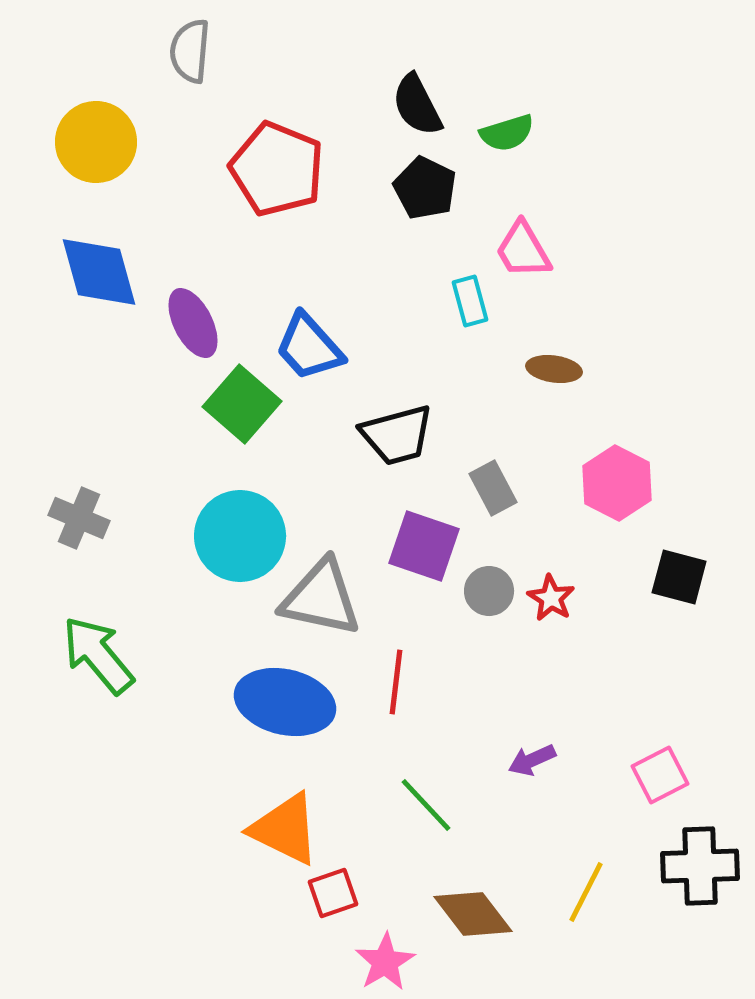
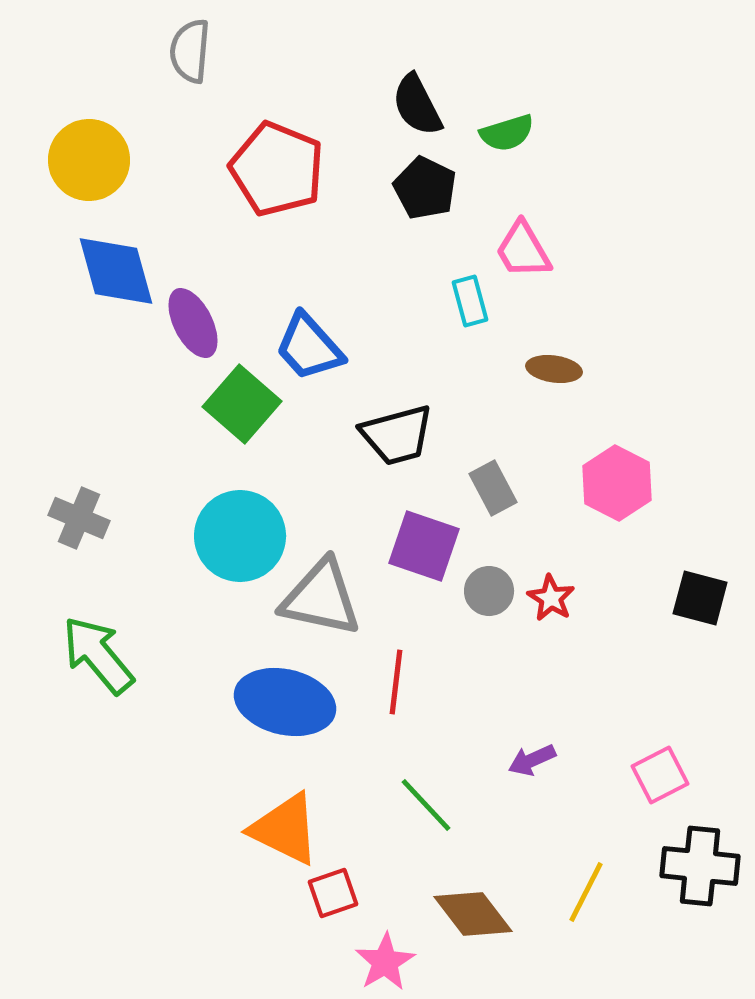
yellow circle: moved 7 px left, 18 px down
blue diamond: moved 17 px right, 1 px up
black square: moved 21 px right, 21 px down
black cross: rotated 8 degrees clockwise
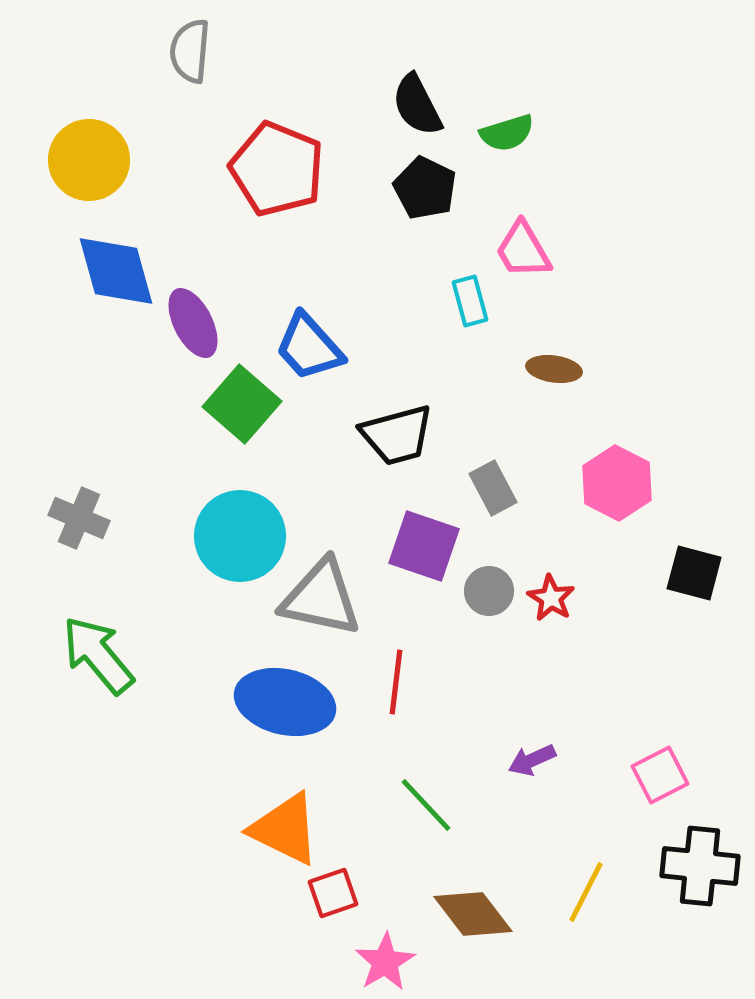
black square: moved 6 px left, 25 px up
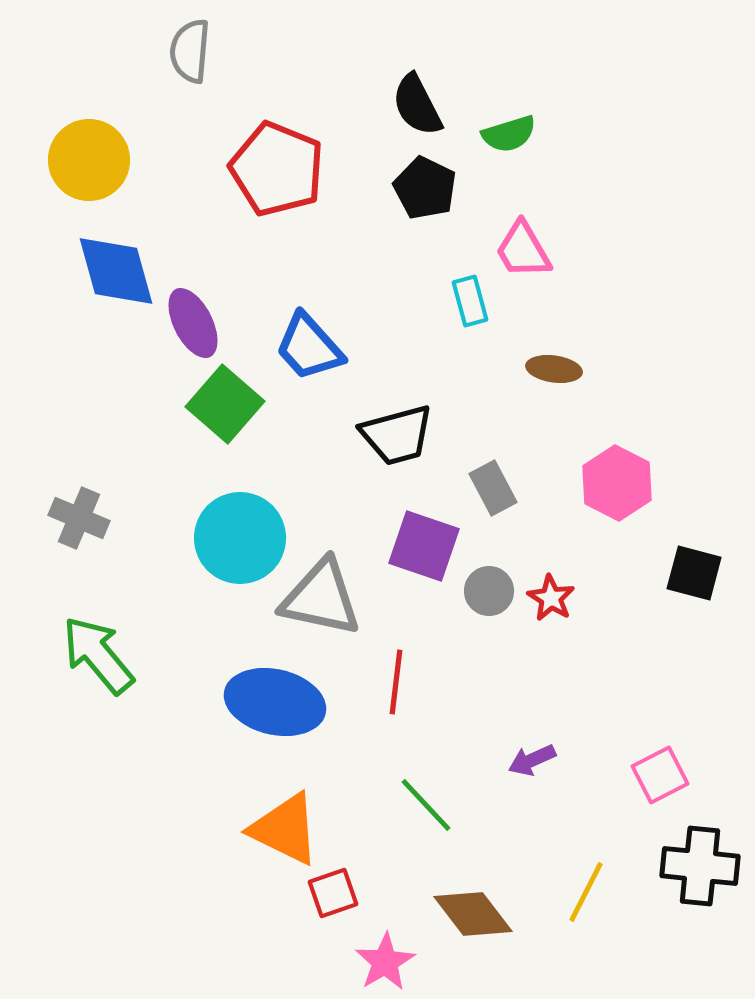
green semicircle: moved 2 px right, 1 px down
green square: moved 17 px left
cyan circle: moved 2 px down
blue ellipse: moved 10 px left
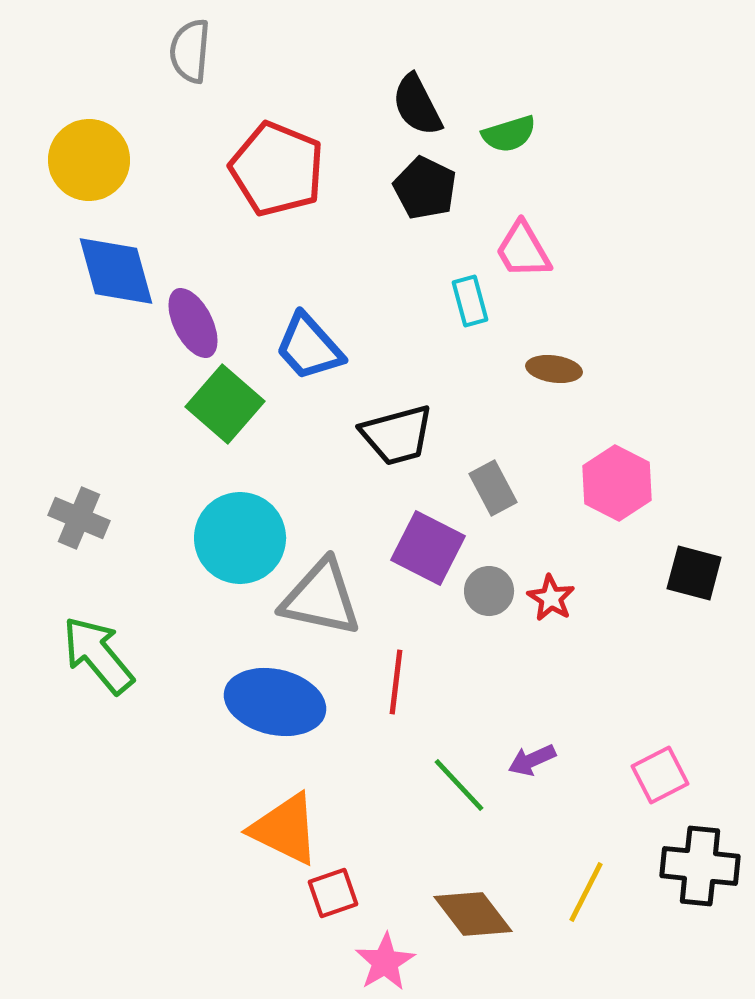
purple square: moved 4 px right, 2 px down; rotated 8 degrees clockwise
green line: moved 33 px right, 20 px up
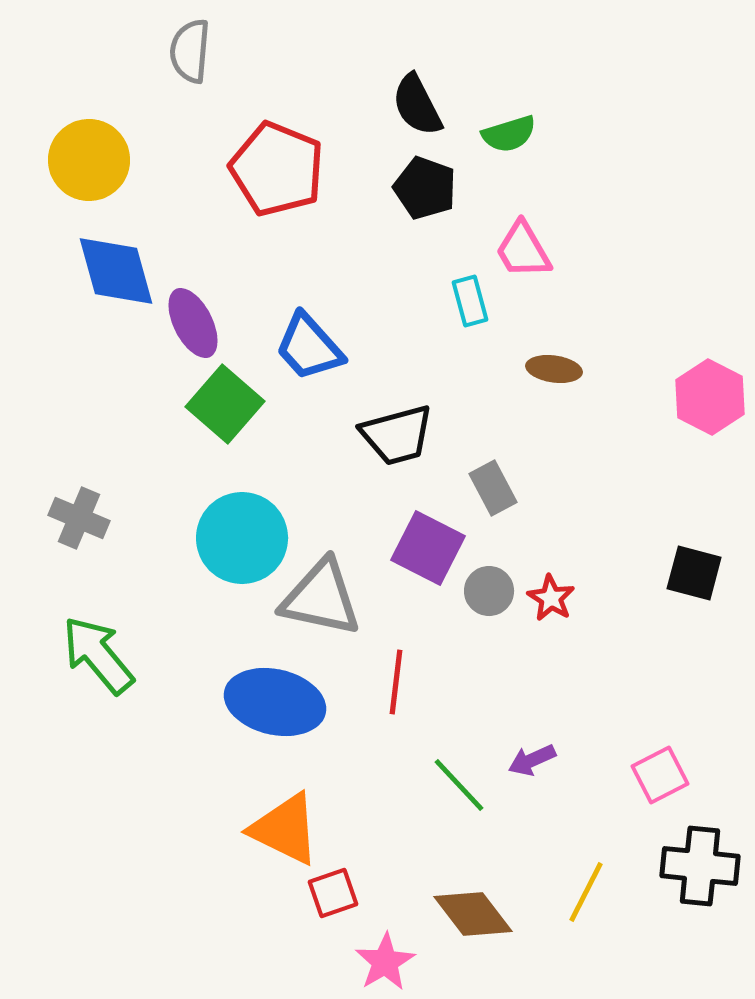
black pentagon: rotated 6 degrees counterclockwise
pink hexagon: moved 93 px right, 86 px up
cyan circle: moved 2 px right
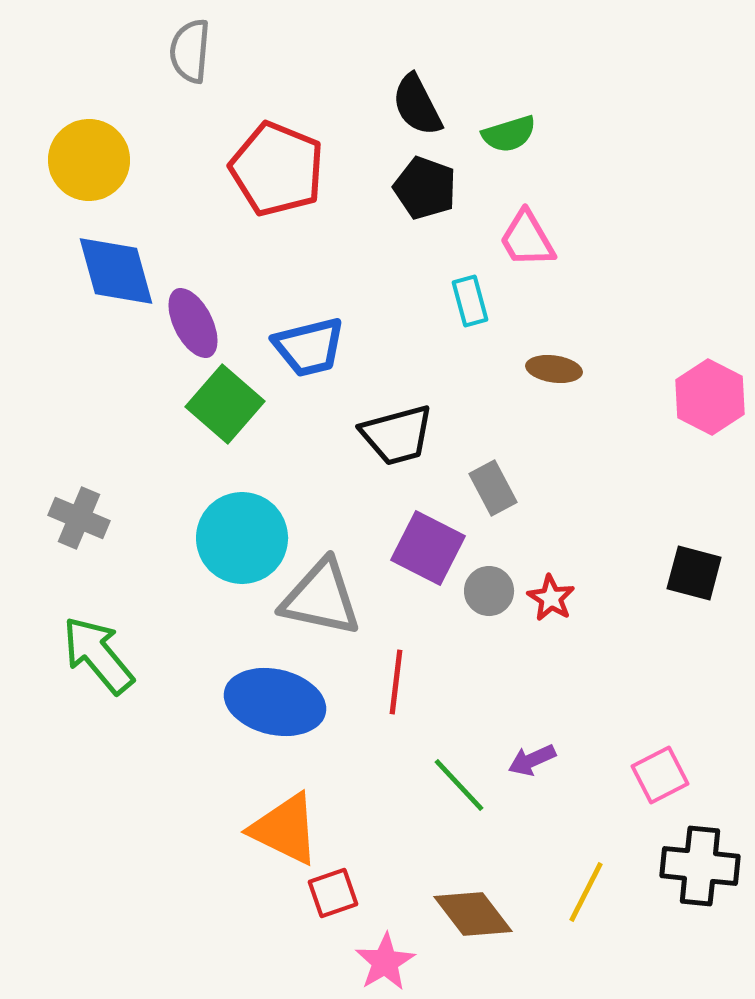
pink trapezoid: moved 4 px right, 11 px up
blue trapezoid: rotated 62 degrees counterclockwise
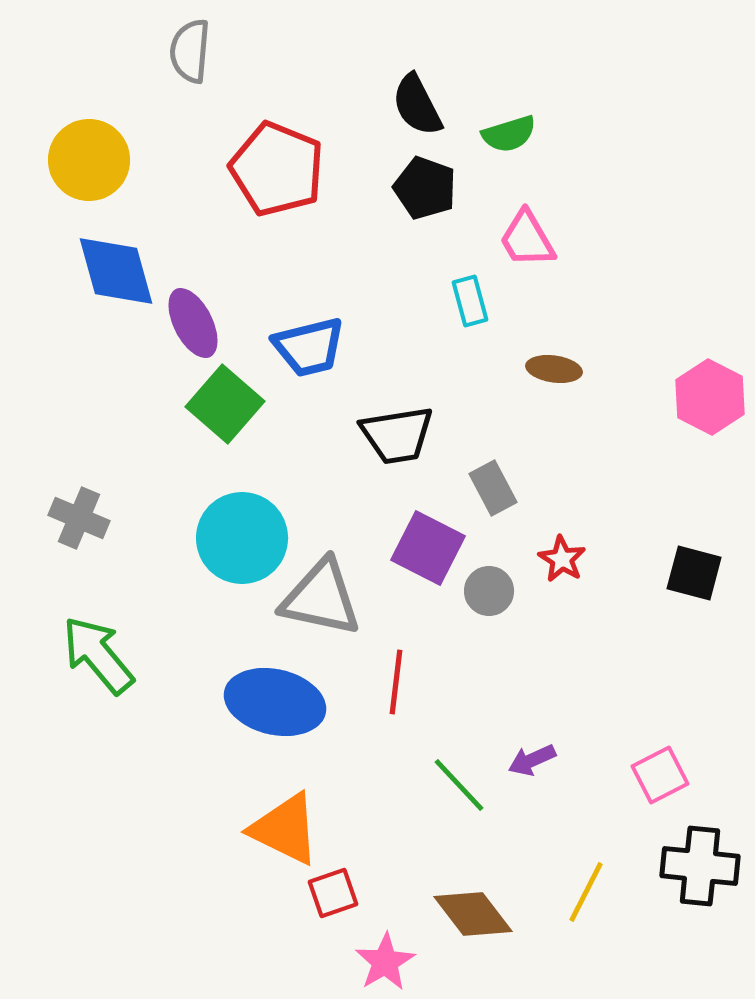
black trapezoid: rotated 6 degrees clockwise
red star: moved 11 px right, 39 px up
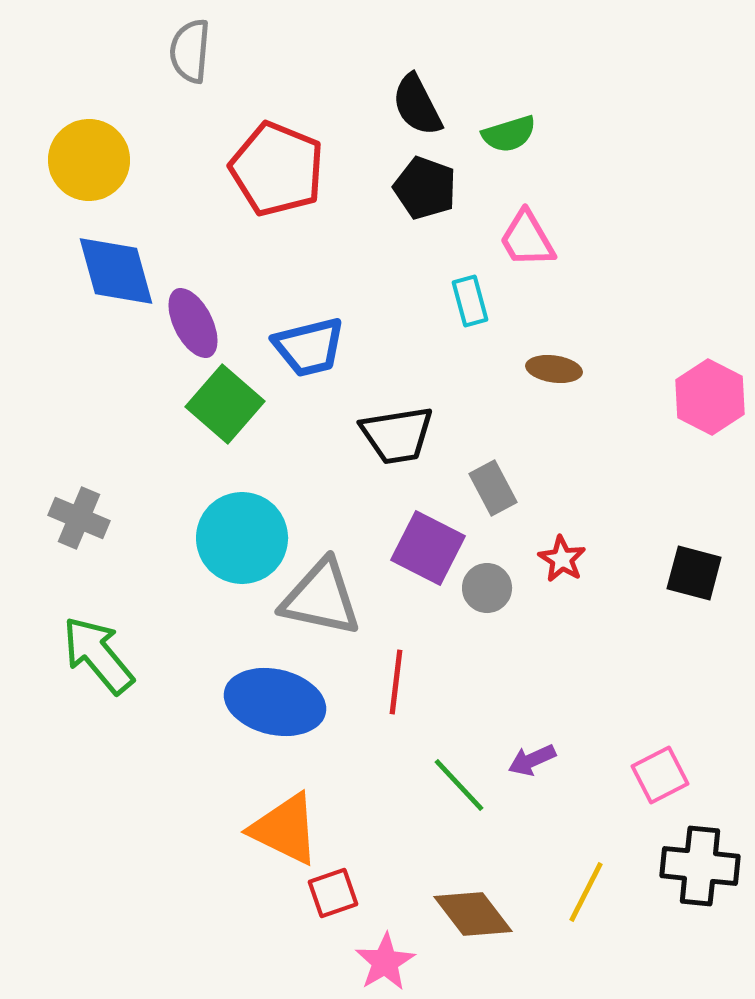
gray circle: moved 2 px left, 3 px up
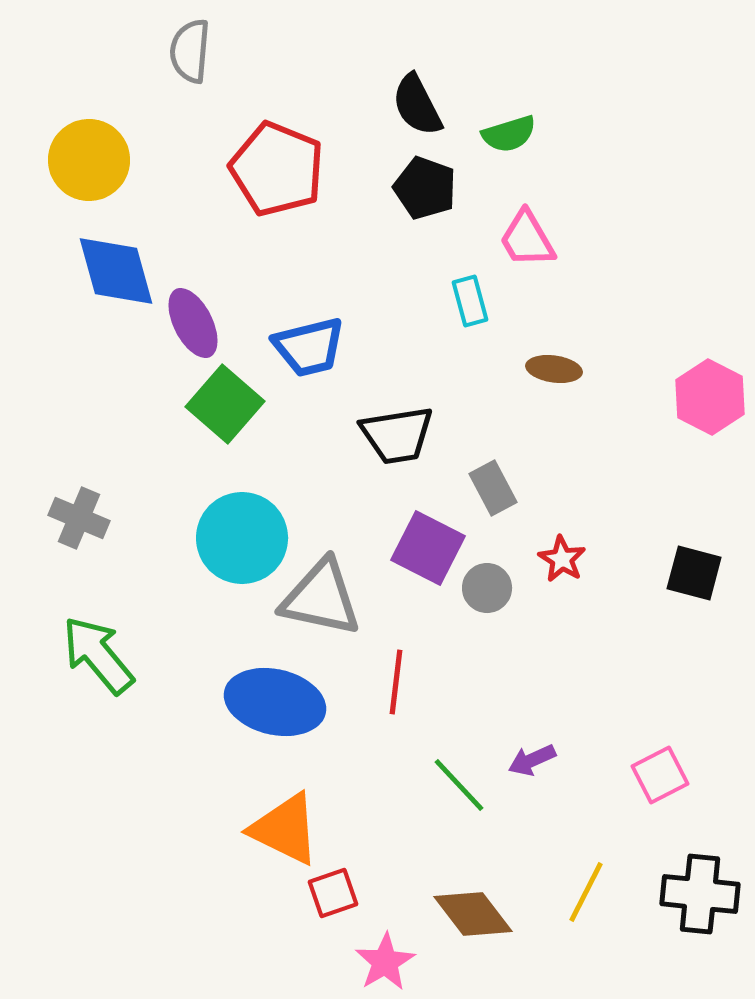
black cross: moved 28 px down
